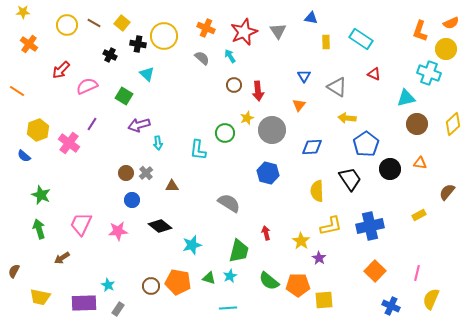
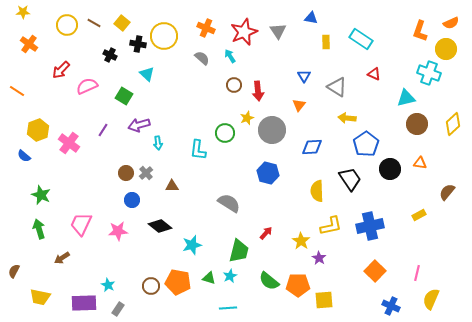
purple line at (92, 124): moved 11 px right, 6 px down
red arrow at (266, 233): rotated 56 degrees clockwise
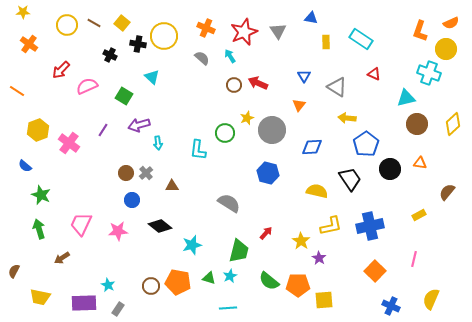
cyan triangle at (147, 74): moved 5 px right, 3 px down
red arrow at (258, 91): moved 8 px up; rotated 120 degrees clockwise
blue semicircle at (24, 156): moved 1 px right, 10 px down
yellow semicircle at (317, 191): rotated 105 degrees clockwise
pink line at (417, 273): moved 3 px left, 14 px up
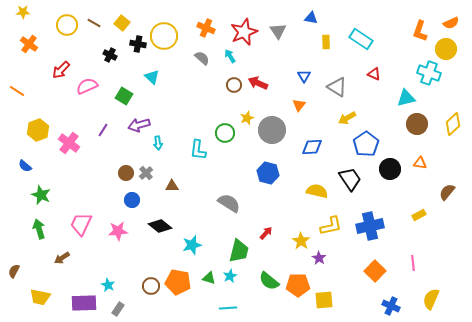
yellow arrow at (347, 118): rotated 36 degrees counterclockwise
pink line at (414, 259): moved 1 px left, 4 px down; rotated 21 degrees counterclockwise
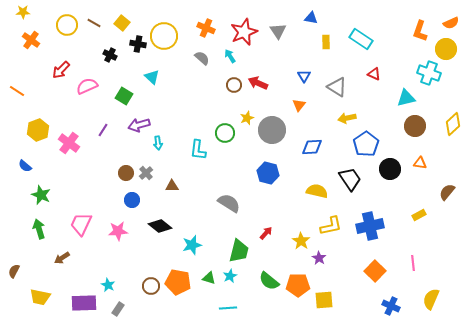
orange cross at (29, 44): moved 2 px right, 4 px up
yellow arrow at (347, 118): rotated 18 degrees clockwise
brown circle at (417, 124): moved 2 px left, 2 px down
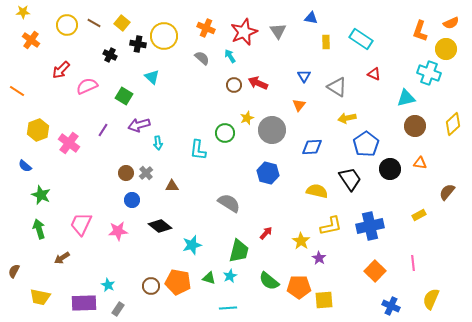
orange pentagon at (298, 285): moved 1 px right, 2 px down
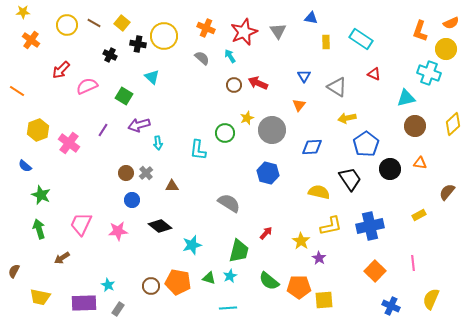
yellow semicircle at (317, 191): moved 2 px right, 1 px down
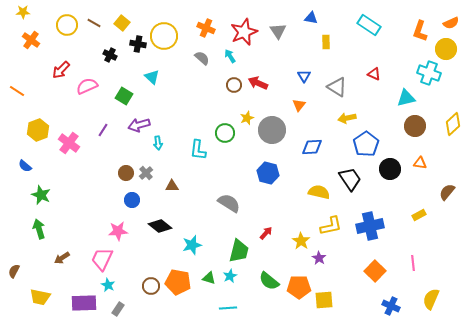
cyan rectangle at (361, 39): moved 8 px right, 14 px up
pink trapezoid at (81, 224): moved 21 px right, 35 px down
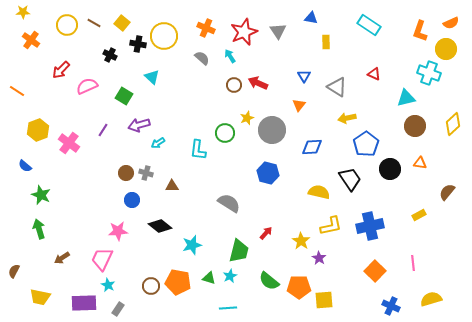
cyan arrow at (158, 143): rotated 64 degrees clockwise
gray cross at (146, 173): rotated 32 degrees counterclockwise
yellow semicircle at (431, 299): rotated 50 degrees clockwise
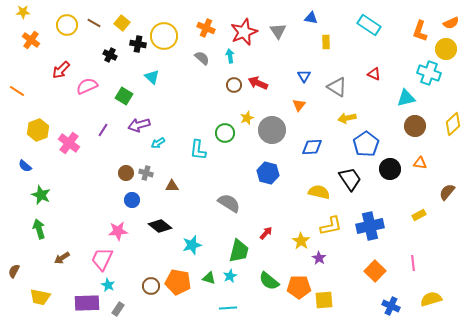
cyan arrow at (230, 56): rotated 24 degrees clockwise
purple rectangle at (84, 303): moved 3 px right
